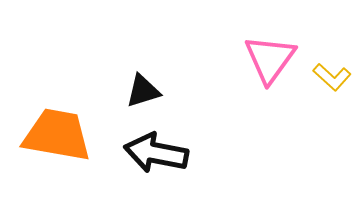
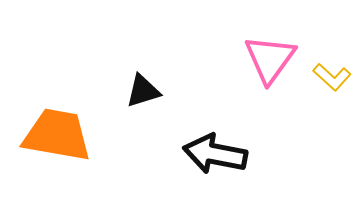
black arrow: moved 59 px right, 1 px down
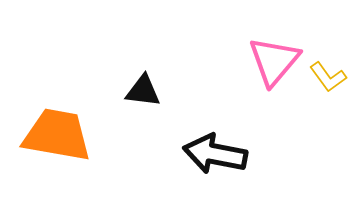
pink triangle: moved 4 px right, 2 px down; rotated 4 degrees clockwise
yellow L-shape: moved 4 px left; rotated 12 degrees clockwise
black triangle: rotated 24 degrees clockwise
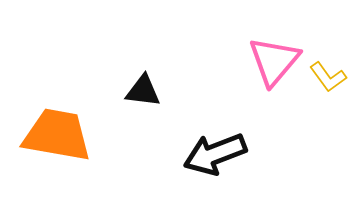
black arrow: rotated 32 degrees counterclockwise
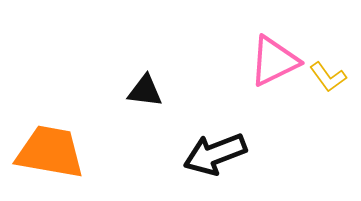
pink triangle: rotated 24 degrees clockwise
black triangle: moved 2 px right
orange trapezoid: moved 7 px left, 17 px down
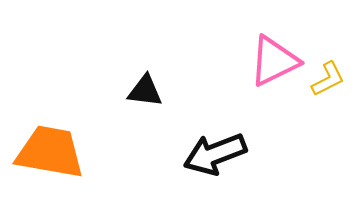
yellow L-shape: moved 2 px down; rotated 81 degrees counterclockwise
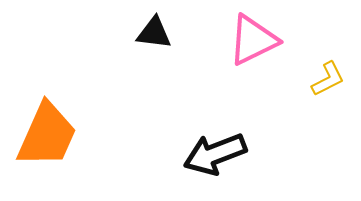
pink triangle: moved 21 px left, 21 px up
black triangle: moved 9 px right, 58 px up
orange trapezoid: moved 3 px left, 17 px up; rotated 104 degrees clockwise
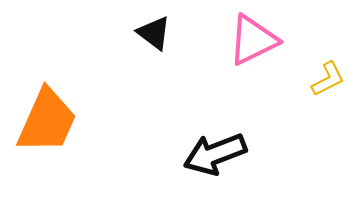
black triangle: rotated 30 degrees clockwise
orange trapezoid: moved 14 px up
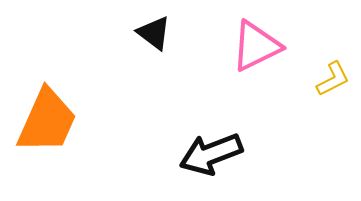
pink triangle: moved 3 px right, 6 px down
yellow L-shape: moved 5 px right
black arrow: moved 4 px left
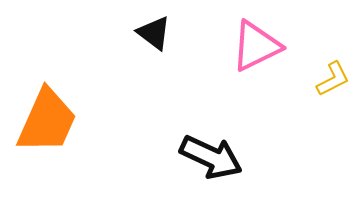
black arrow: moved 3 px down; rotated 134 degrees counterclockwise
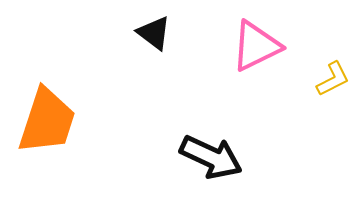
orange trapezoid: rotated 6 degrees counterclockwise
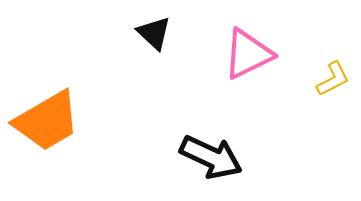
black triangle: rotated 6 degrees clockwise
pink triangle: moved 8 px left, 8 px down
orange trapezoid: rotated 42 degrees clockwise
